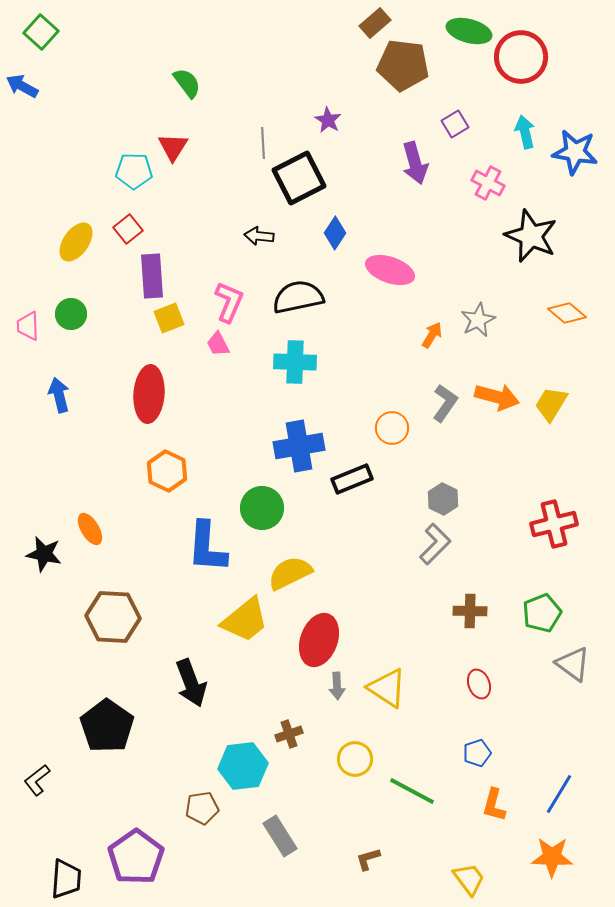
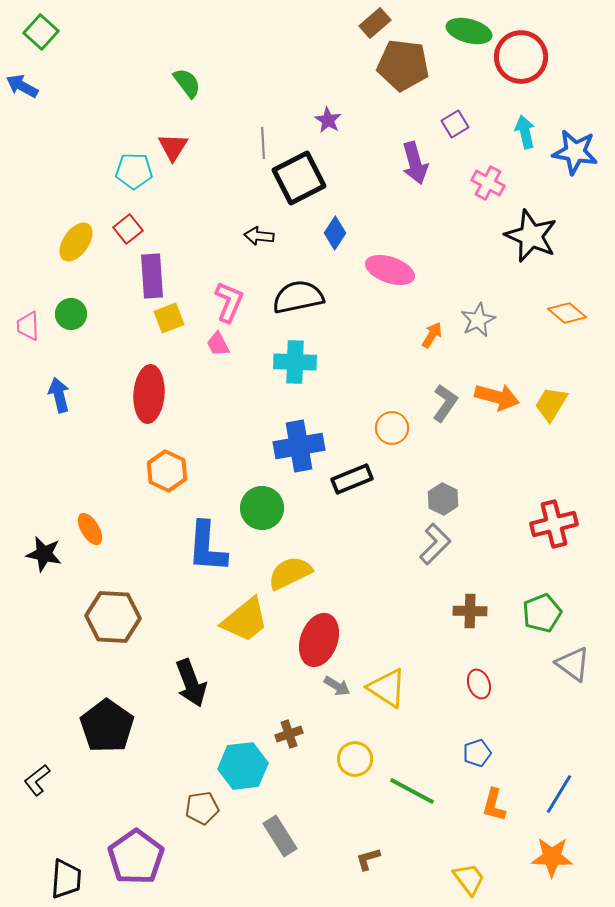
gray arrow at (337, 686): rotated 56 degrees counterclockwise
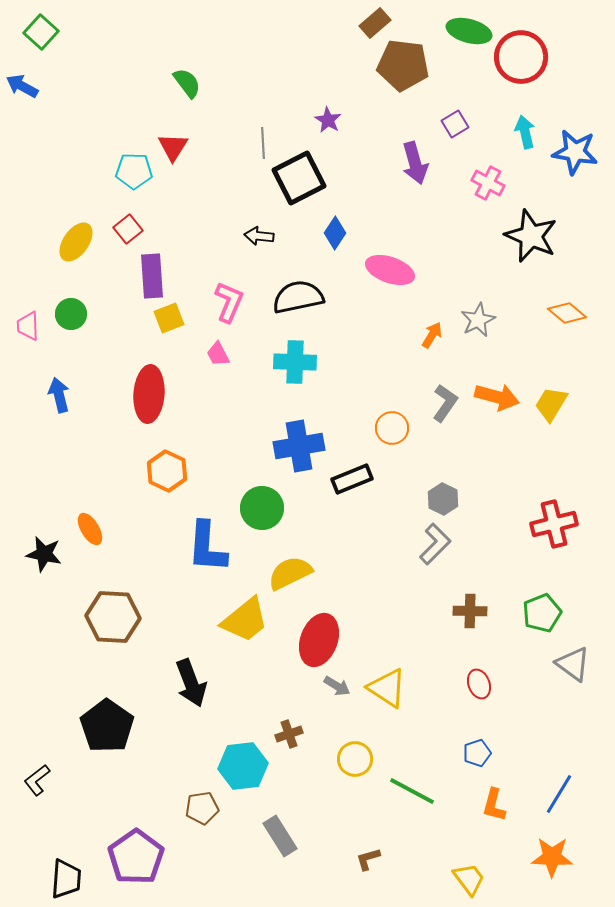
pink trapezoid at (218, 344): moved 10 px down
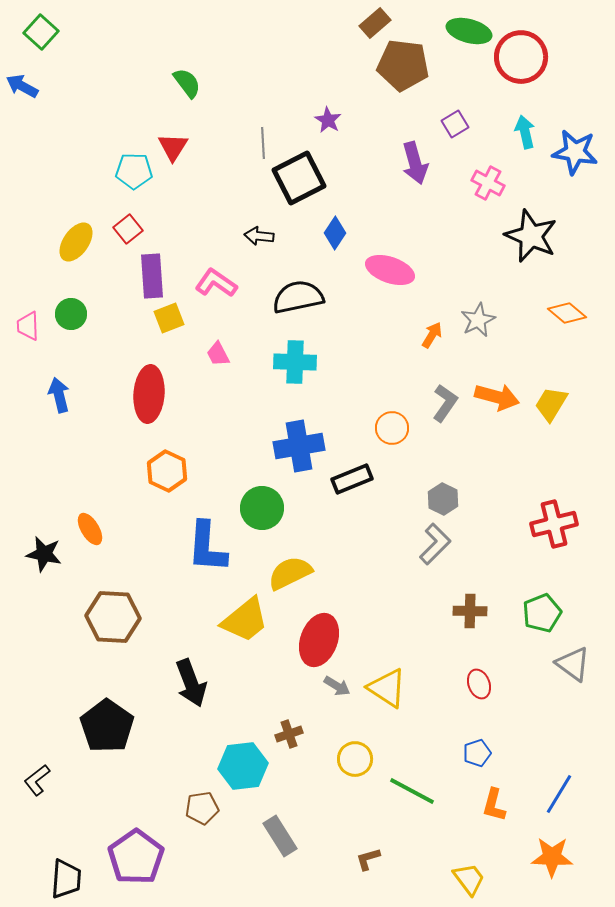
pink L-shape at (229, 302): moved 13 px left, 19 px up; rotated 78 degrees counterclockwise
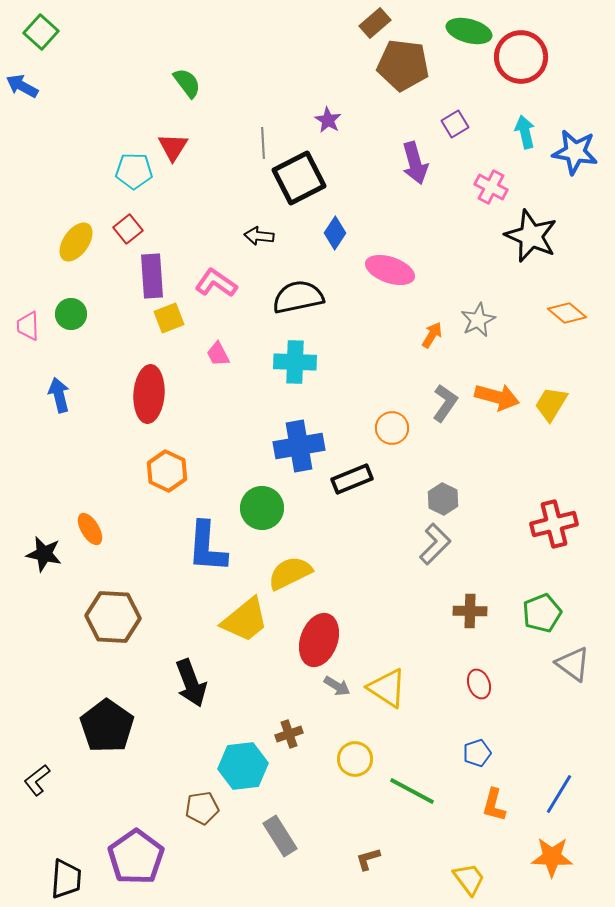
pink cross at (488, 183): moved 3 px right, 4 px down
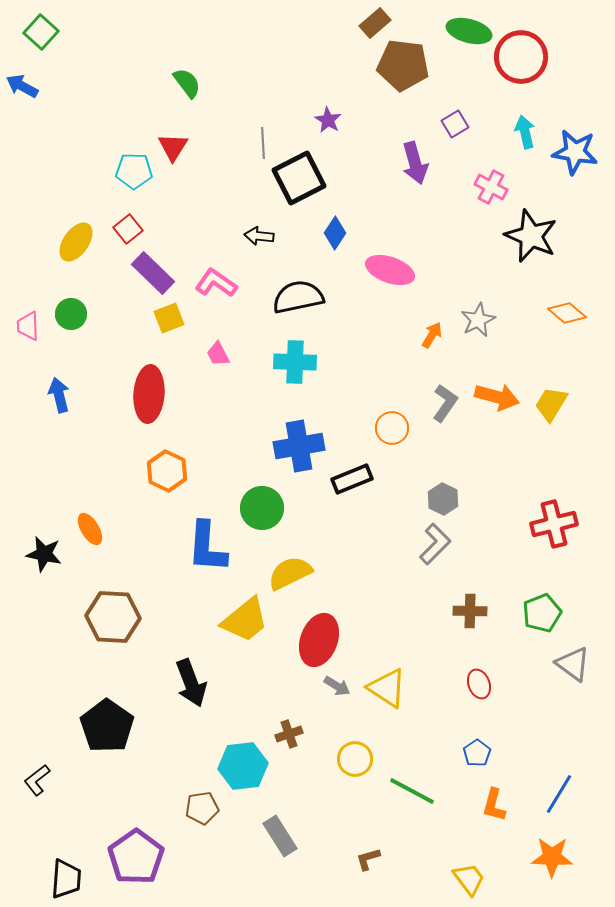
purple rectangle at (152, 276): moved 1 px right, 3 px up; rotated 42 degrees counterclockwise
blue pentagon at (477, 753): rotated 16 degrees counterclockwise
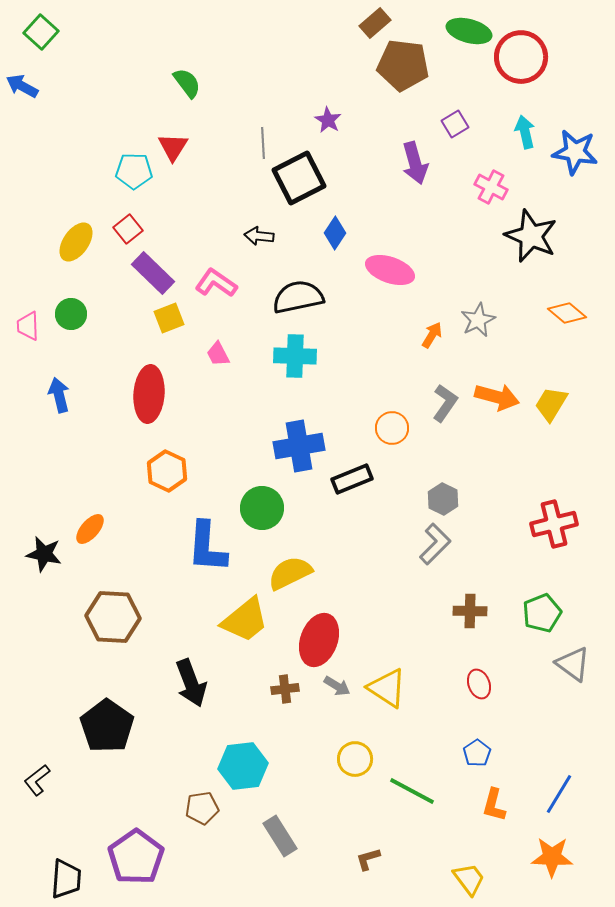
cyan cross at (295, 362): moved 6 px up
orange ellipse at (90, 529): rotated 72 degrees clockwise
brown cross at (289, 734): moved 4 px left, 45 px up; rotated 12 degrees clockwise
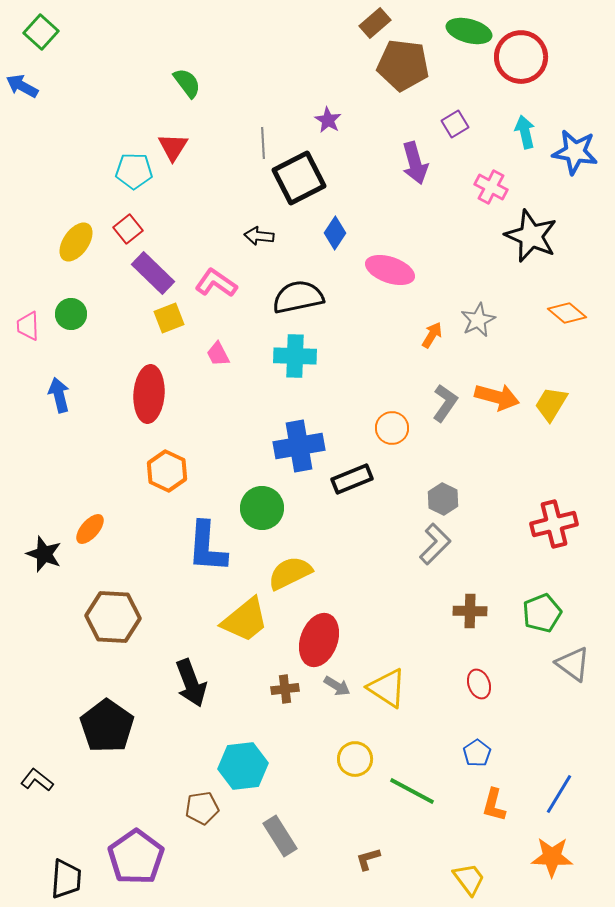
black star at (44, 554): rotated 9 degrees clockwise
black L-shape at (37, 780): rotated 76 degrees clockwise
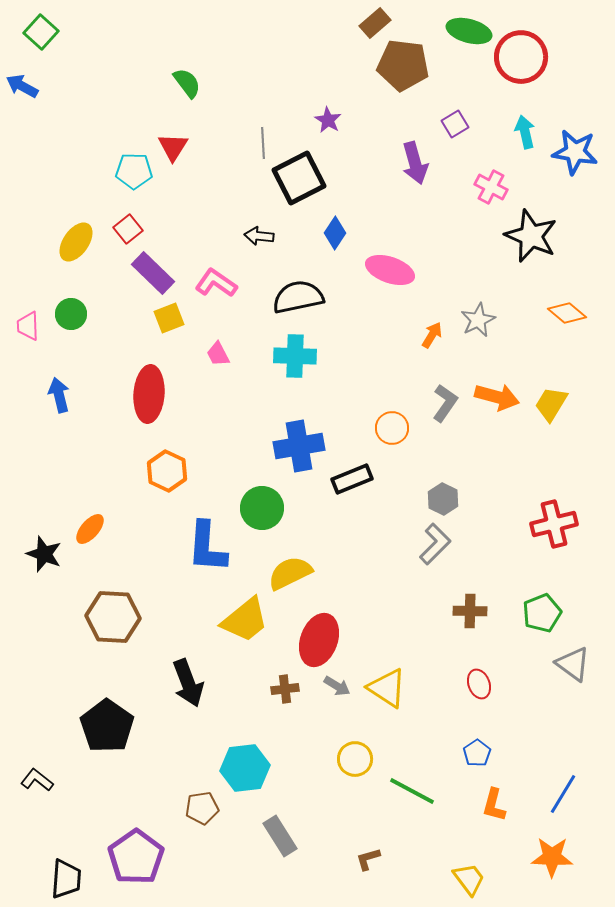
black arrow at (191, 683): moved 3 px left
cyan hexagon at (243, 766): moved 2 px right, 2 px down
blue line at (559, 794): moved 4 px right
